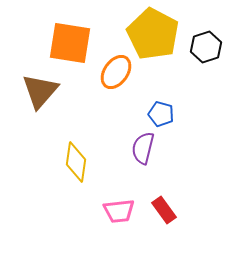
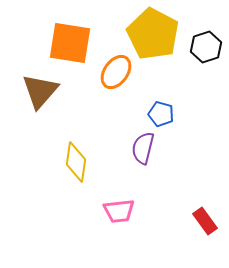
red rectangle: moved 41 px right, 11 px down
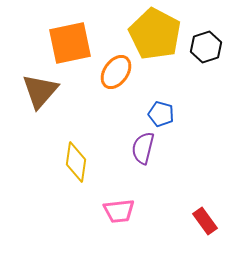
yellow pentagon: moved 2 px right
orange square: rotated 21 degrees counterclockwise
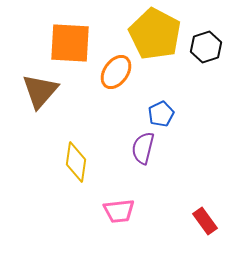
orange square: rotated 15 degrees clockwise
blue pentagon: rotated 30 degrees clockwise
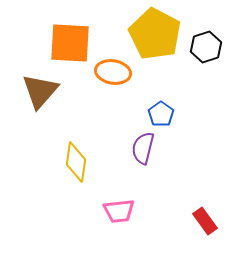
orange ellipse: moved 3 px left; rotated 64 degrees clockwise
blue pentagon: rotated 10 degrees counterclockwise
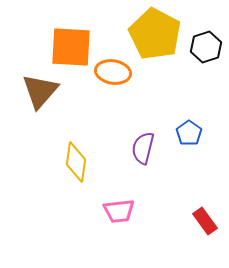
orange square: moved 1 px right, 4 px down
blue pentagon: moved 28 px right, 19 px down
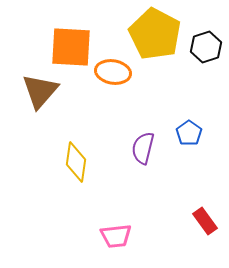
pink trapezoid: moved 3 px left, 25 px down
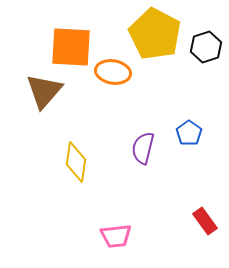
brown triangle: moved 4 px right
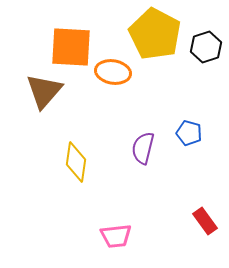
blue pentagon: rotated 20 degrees counterclockwise
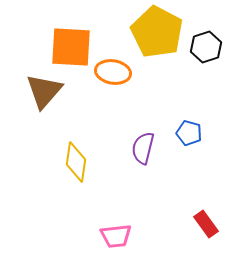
yellow pentagon: moved 2 px right, 2 px up
red rectangle: moved 1 px right, 3 px down
